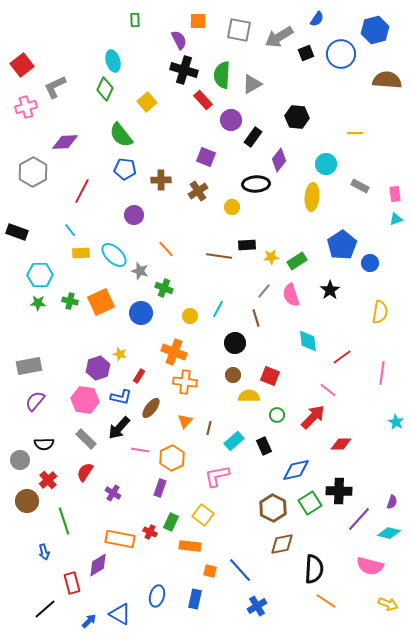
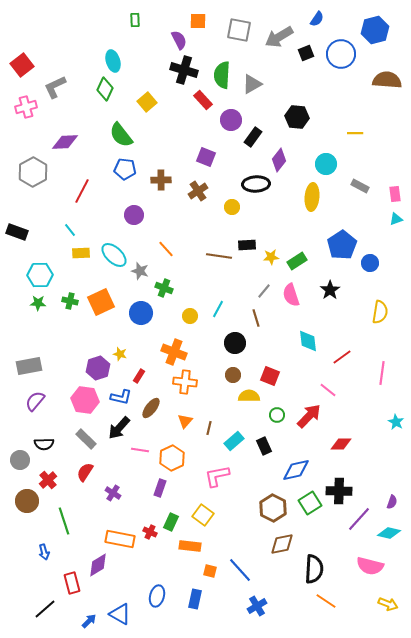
red arrow at (313, 417): moved 4 px left, 1 px up
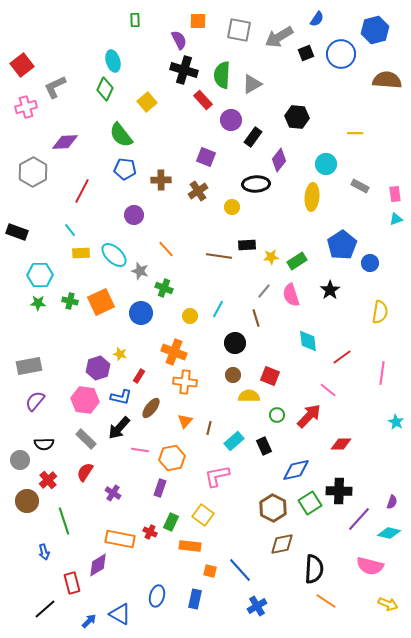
orange hexagon at (172, 458): rotated 15 degrees clockwise
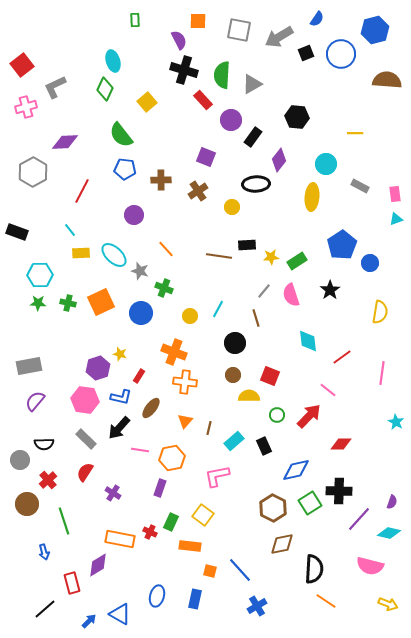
green cross at (70, 301): moved 2 px left, 2 px down
brown circle at (27, 501): moved 3 px down
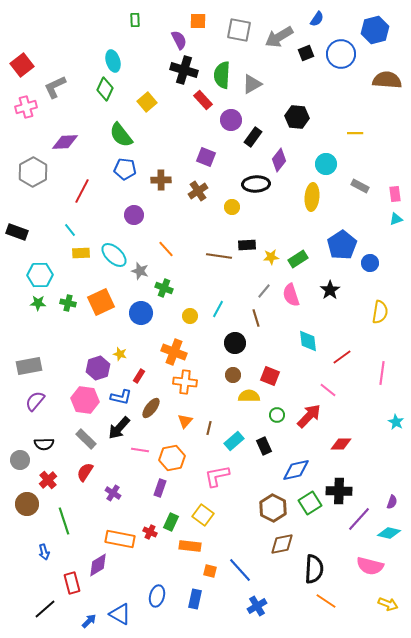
green rectangle at (297, 261): moved 1 px right, 2 px up
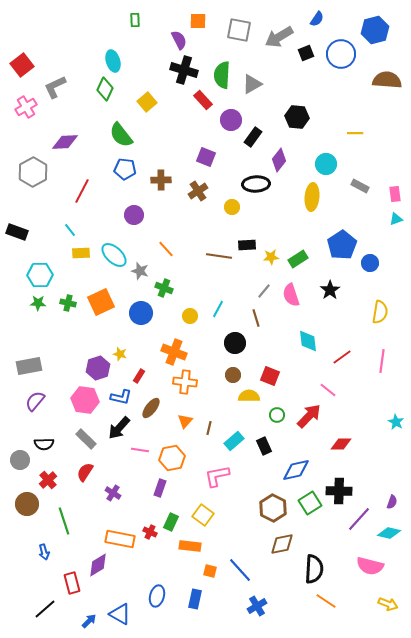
pink cross at (26, 107): rotated 15 degrees counterclockwise
pink line at (382, 373): moved 12 px up
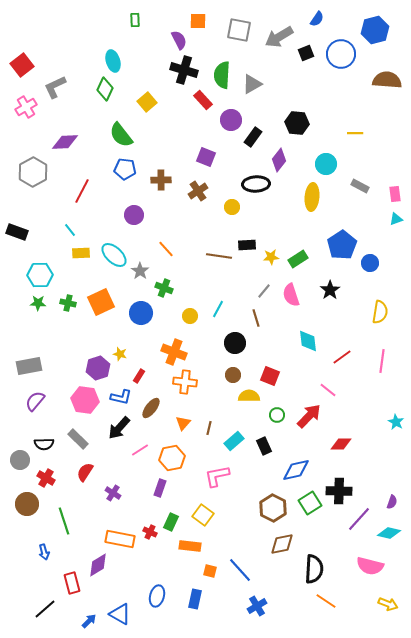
black hexagon at (297, 117): moved 6 px down
gray star at (140, 271): rotated 18 degrees clockwise
orange triangle at (185, 421): moved 2 px left, 2 px down
gray rectangle at (86, 439): moved 8 px left
pink line at (140, 450): rotated 42 degrees counterclockwise
red cross at (48, 480): moved 2 px left, 2 px up; rotated 18 degrees counterclockwise
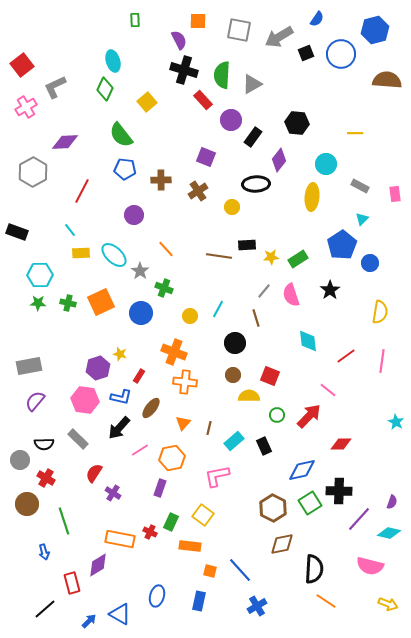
cyan triangle at (396, 219): moved 34 px left; rotated 24 degrees counterclockwise
red line at (342, 357): moved 4 px right, 1 px up
blue diamond at (296, 470): moved 6 px right
red semicircle at (85, 472): moved 9 px right, 1 px down
blue rectangle at (195, 599): moved 4 px right, 2 px down
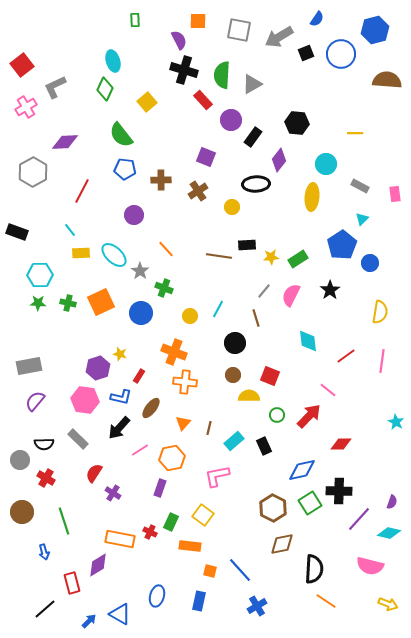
pink semicircle at (291, 295): rotated 45 degrees clockwise
brown circle at (27, 504): moved 5 px left, 8 px down
